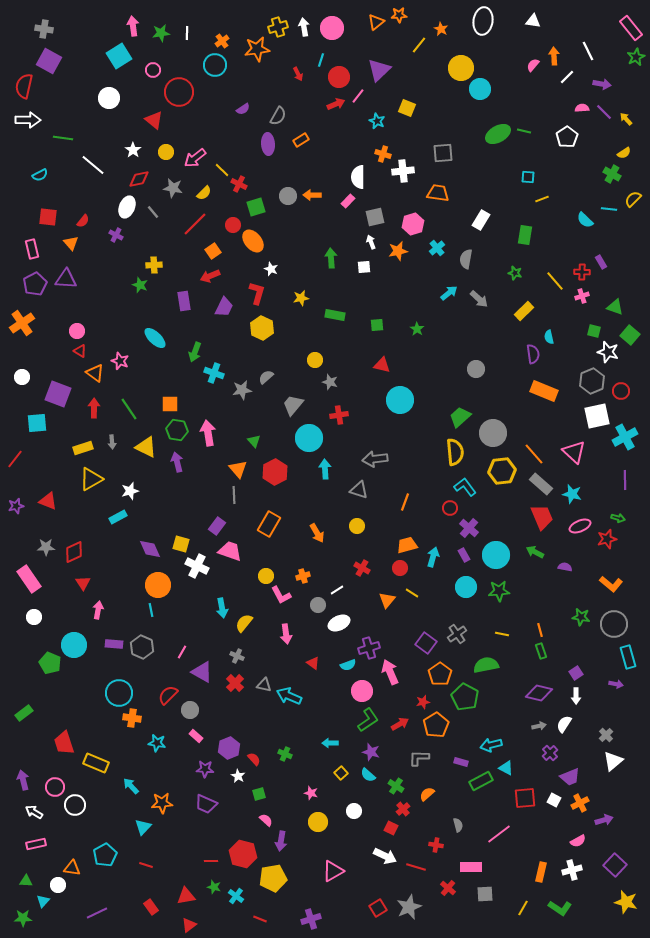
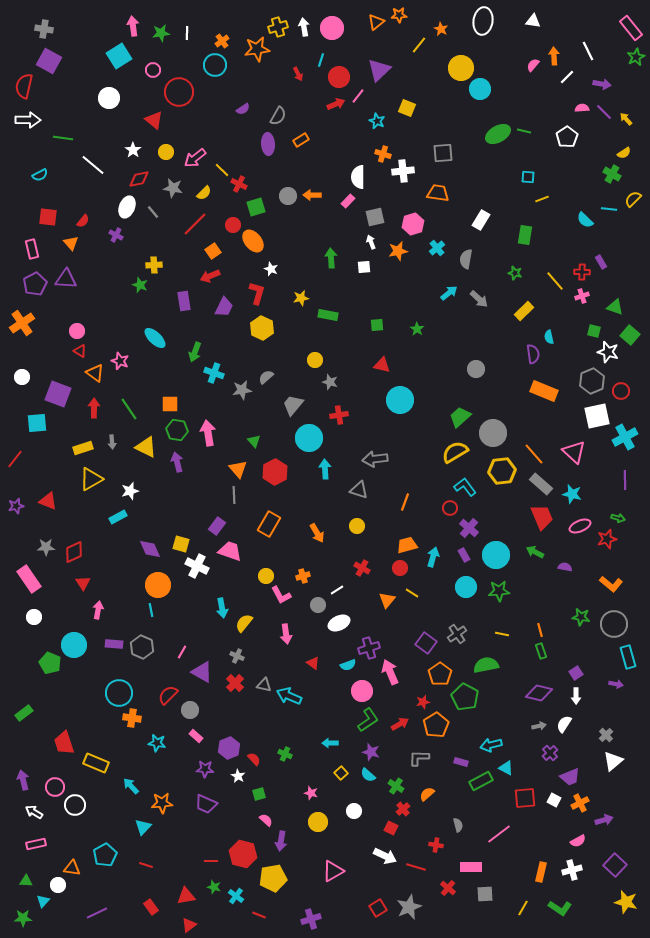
green rectangle at (335, 315): moved 7 px left
yellow semicircle at (455, 452): rotated 116 degrees counterclockwise
red line at (260, 919): moved 1 px left, 4 px up
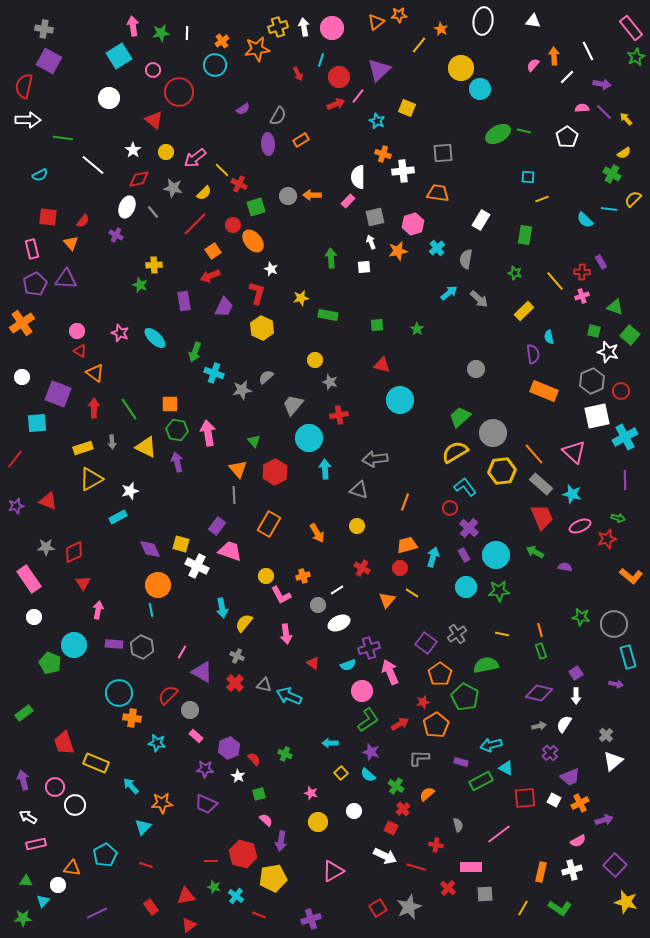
pink star at (120, 361): moved 28 px up
orange L-shape at (611, 584): moved 20 px right, 8 px up
white arrow at (34, 812): moved 6 px left, 5 px down
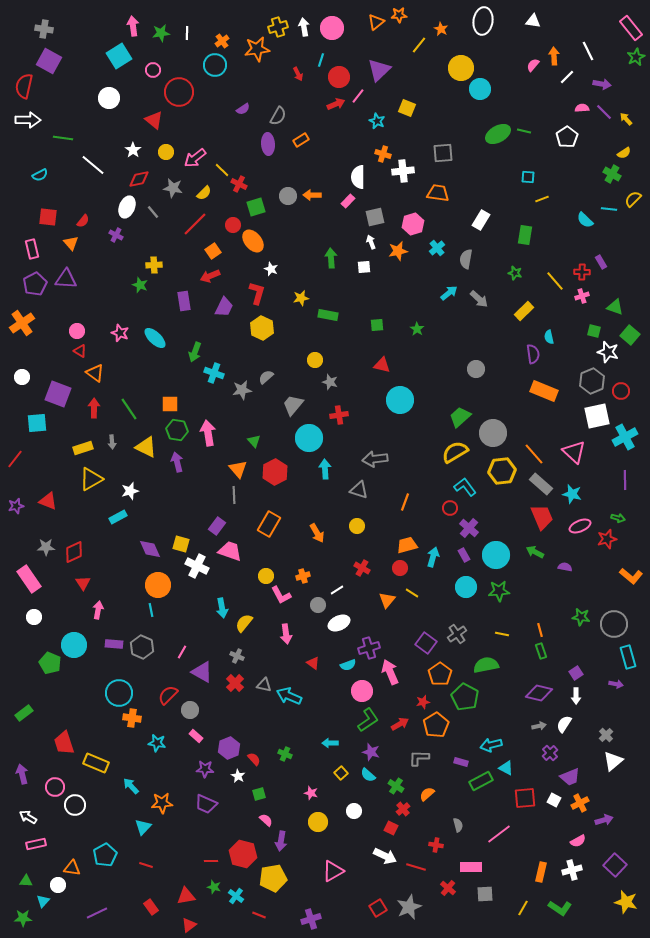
purple arrow at (23, 780): moved 1 px left, 6 px up
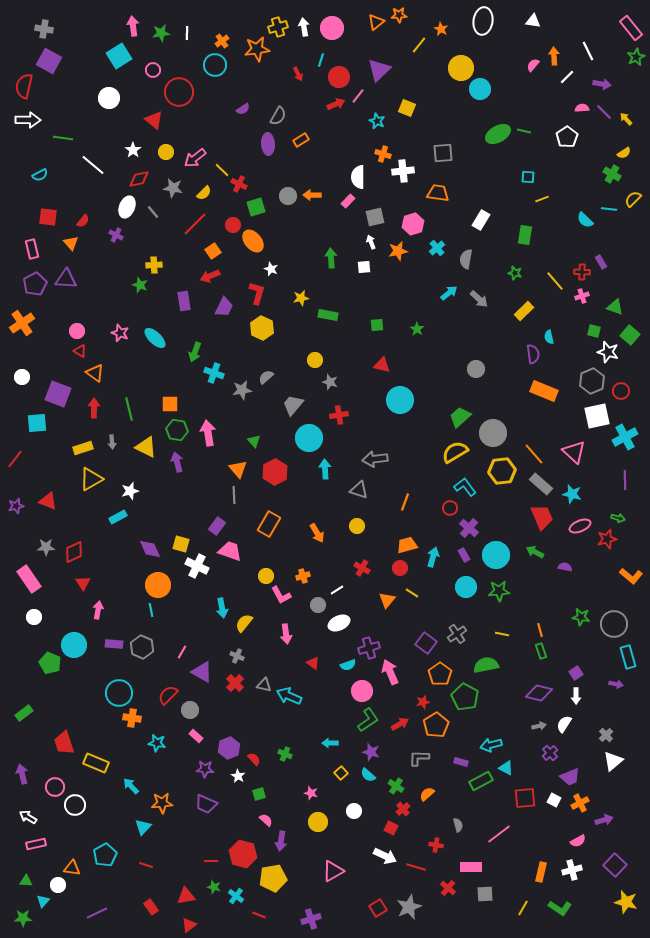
green line at (129, 409): rotated 20 degrees clockwise
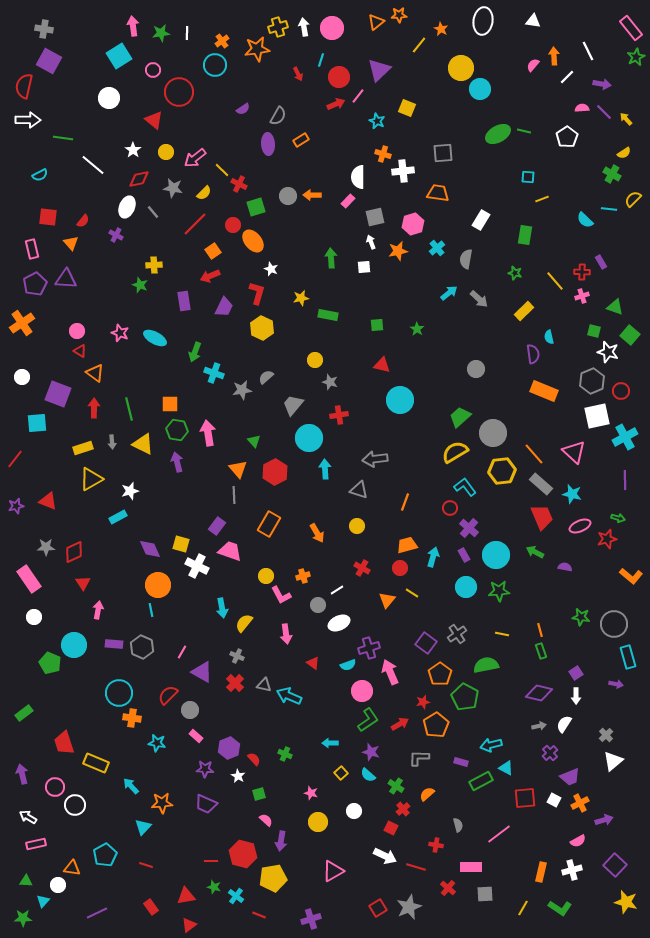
cyan ellipse at (155, 338): rotated 15 degrees counterclockwise
yellow triangle at (146, 447): moved 3 px left, 3 px up
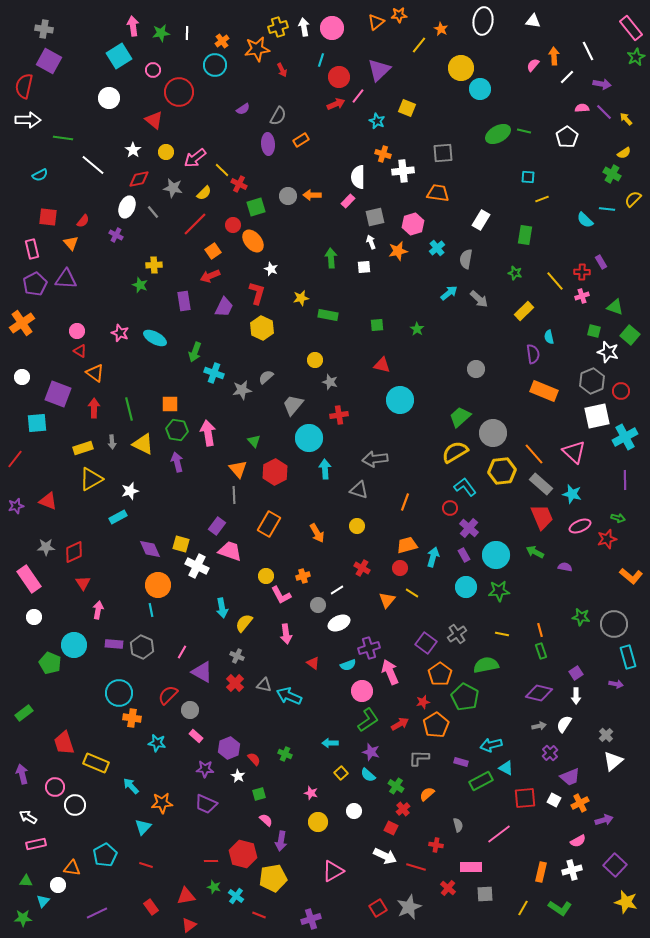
red arrow at (298, 74): moved 16 px left, 4 px up
cyan line at (609, 209): moved 2 px left
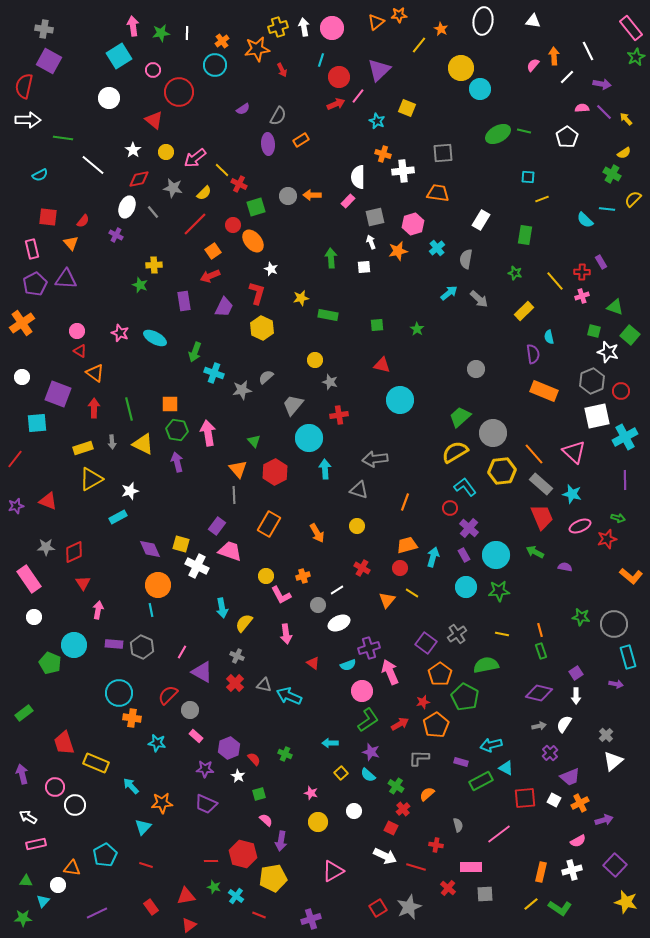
yellow line at (523, 908): moved 8 px right, 4 px up; rotated 21 degrees clockwise
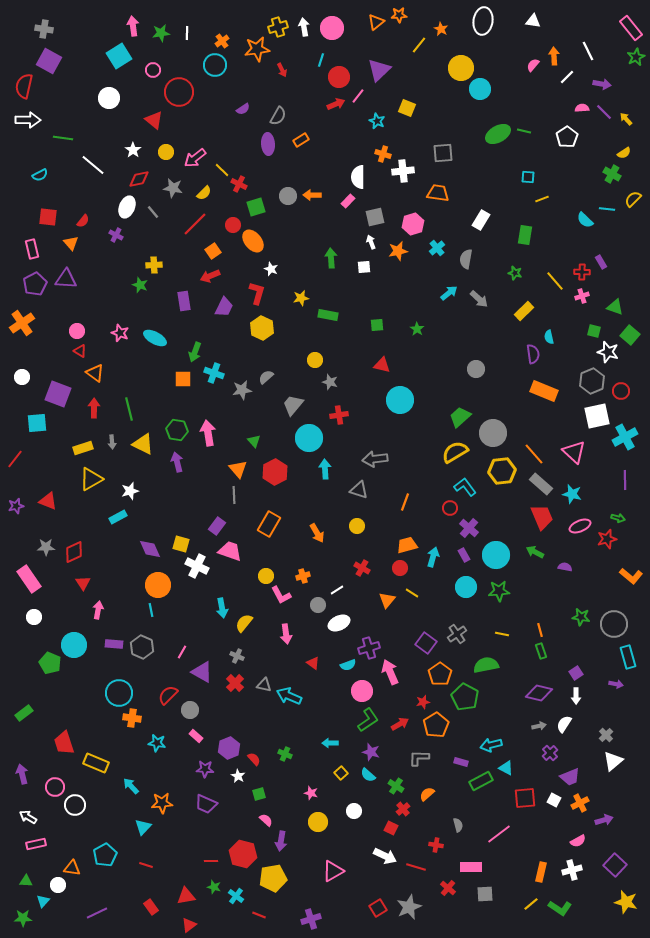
orange square at (170, 404): moved 13 px right, 25 px up
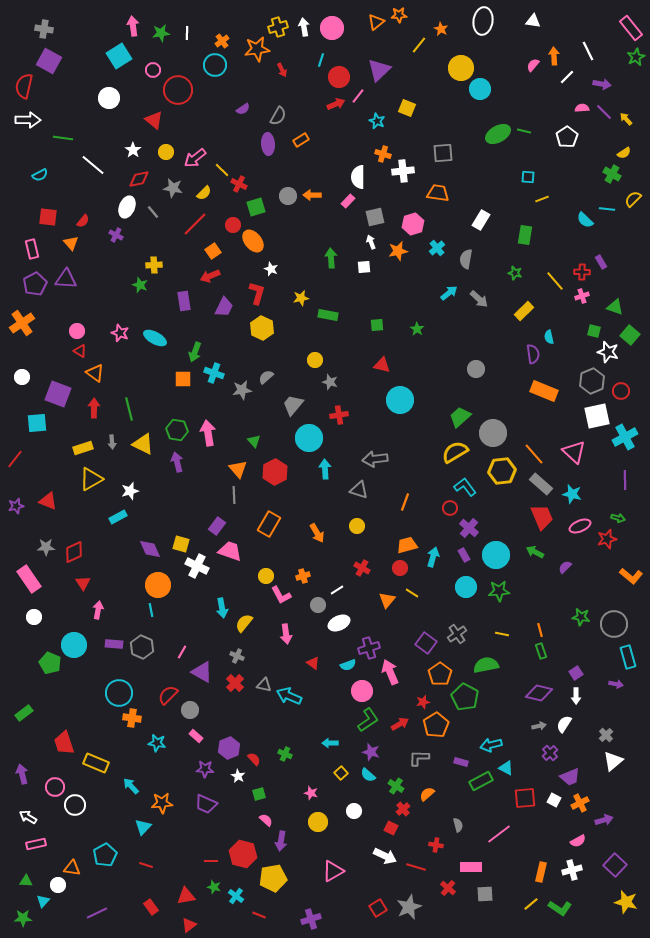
red circle at (179, 92): moved 1 px left, 2 px up
purple semicircle at (565, 567): rotated 56 degrees counterclockwise
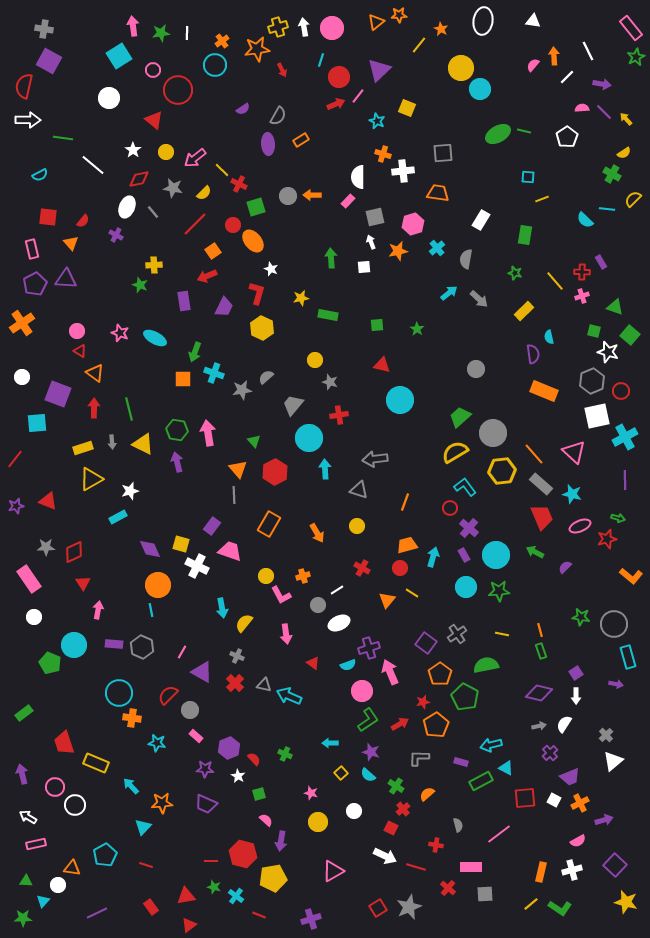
red arrow at (210, 276): moved 3 px left
purple rectangle at (217, 526): moved 5 px left
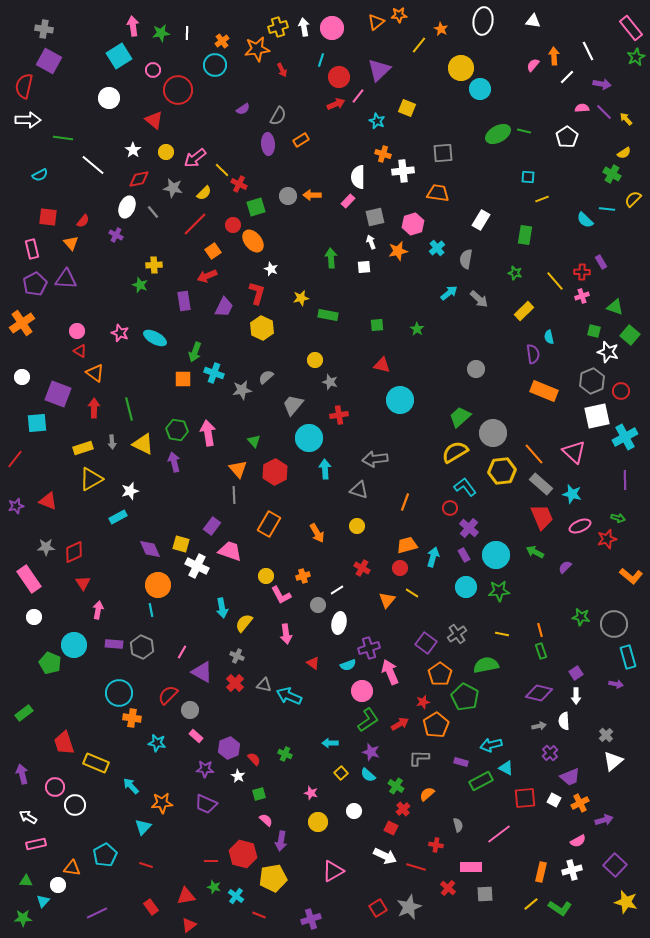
purple arrow at (177, 462): moved 3 px left
white ellipse at (339, 623): rotated 55 degrees counterclockwise
white semicircle at (564, 724): moved 3 px up; rotated 36 degrees counterclockwise
